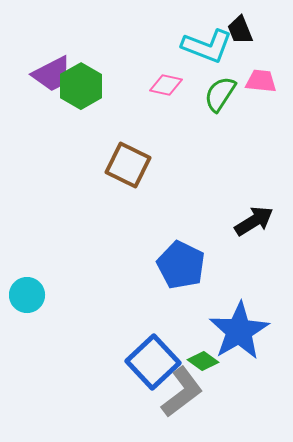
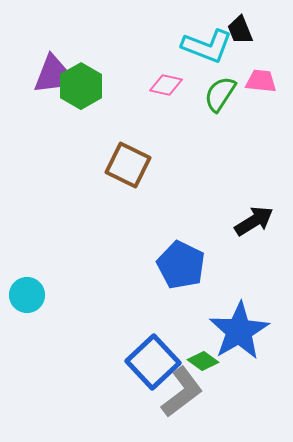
purple trapezoid: rotated 42 degrees counterclockwise
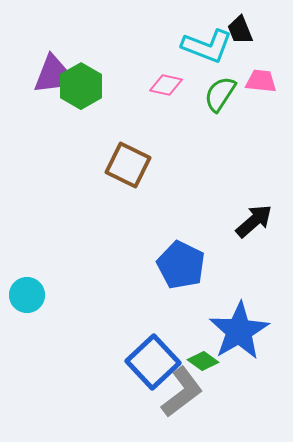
black arrow: rotated 9 degrees counterclockwise
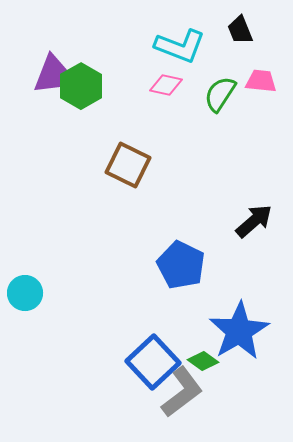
cyan L-shape: moved 27 px left
cyan circle: moved 2 px left, 2 px up
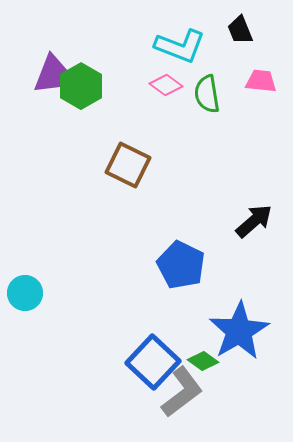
pink diamond: rotated 24 degrees clockwise
green semicircle: moved 13 px left; rotated 42 degrees counterclockwise
blue square: rotated 4 degrees counterclockwise
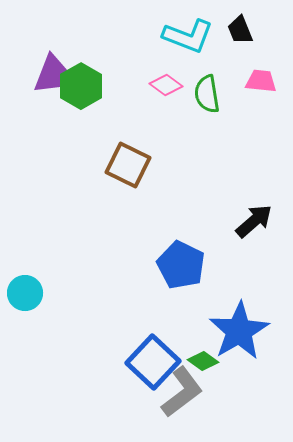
cyan L-shape: moved 8 px right, 10 px up
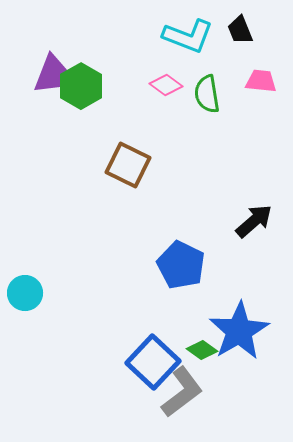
green diamond: moved 1 px left, 11 px up
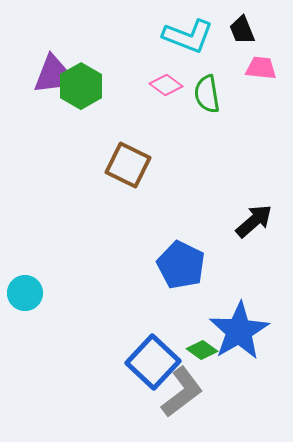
black trapezoid: moved 2 px right
pink trapezoid: moved 13 px up
